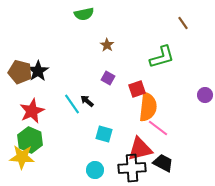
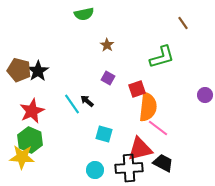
brown pentagon: moved 1 px left, 2 px up
black cross: moved 3 px left
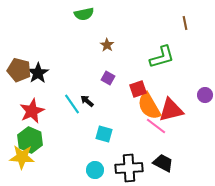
brown line: moved 2 px right; rotated 24 degrees clockwise
black star: moved 2 px down
red square: moved 1 px right
orange semicircle: moved 1 px right, 1 px up; rotated 144 degrees clockwise
pink line: moved 2 px left, 2 px up
red triangle: moved 31 px right, 39 px up
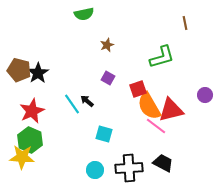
brown star: rotated 16 degrees clockwise
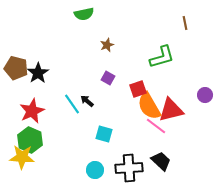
brown pentagon: moved 3 px left, 2 px up
black trapezoid: moved 2 px left, 2 px up; rotated 15 degrees clockwise
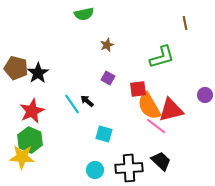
red square: rotated 12 degrees clockwise
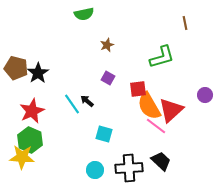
red triangle: rotated 28 degrees counterclockwise
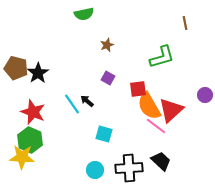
red star: moved 1 px right, 1 px down; rotated 25 degrees counterclockwise
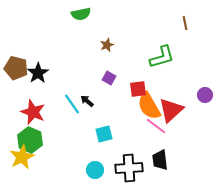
green semicircle: moved 3 px left
purple square: moved 1 px right
cyan square: rotated 30 degrees counterclockwise
yellow star: rotated 30 degrees counterclockwise
black trapezoid: moved 1 px left, 1 px up; rotated 140 degrees counterclockwise
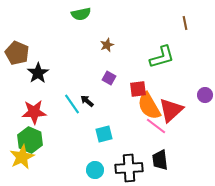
brown pentagon: moved 1 px right, 15 px up; rotated 10 degrees clockwise
red star: moved 1 px right; rotated 25 degrees counterclockwise
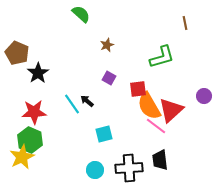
green semicircle: rotated 126 degrees counterclockwise
purple circle: moved 1 px left, 1 px down
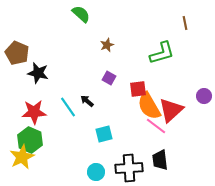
green L-shape: moved 4 px up
black star: rotated 25 degrees counterclockwise
cyan line: moved 4 px left, 3 px down
cyan circle: moved 1 px right, 2 px down
